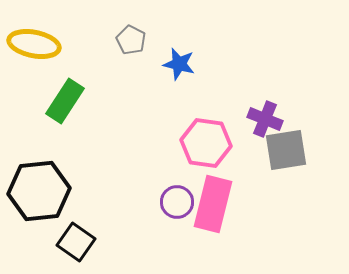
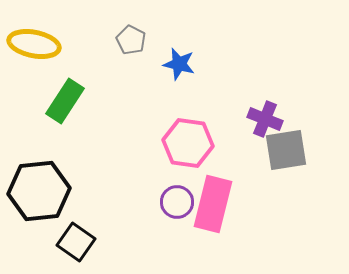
pink hexagon: moved 18 px left
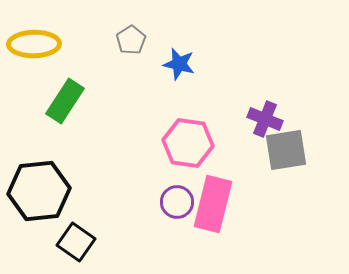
gray pentagon: rotated 12 degrees clockwise
yellow ellipse: rotated 12 degrees counterclockwise
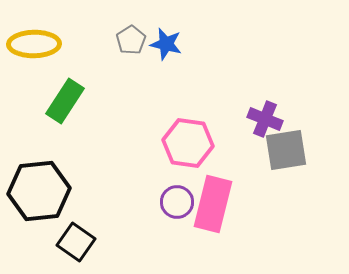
blue star: moved 13 px left, 20 px up
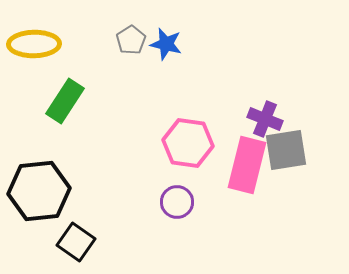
pink rectangle: moved 34 px right, 39 px up
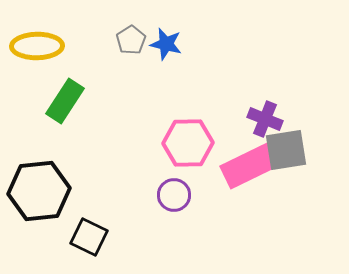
yellow ellipse: moved 3 px right, 2 px down
pink hexagon: rotated 9 degrees counterclockwise
pink rectangle: moved 2 px right, 1 px down; rotated 50 degrees clockwise
purple circle: moved 3 px left, 7 px up
black square: moved 13 px right, 5 px up; rotated 9 degrees counterclockwise
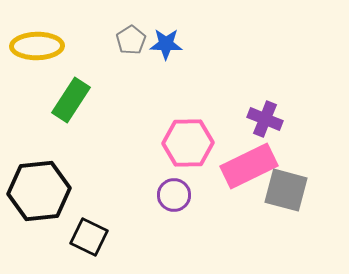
blue star: rotated 12 degrees counterclockwise
green rectangle: moved 6 px right, 1 px up
gray square: moved 40 px down; rotated 24 degrees clockwise
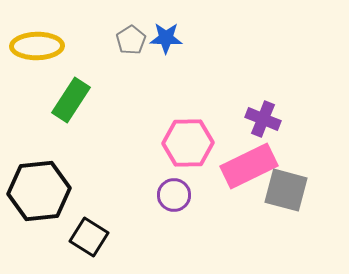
blue star: moved 6 px up
purple cross: moved 2 px left
black square: rotated 6 degrees clockwise
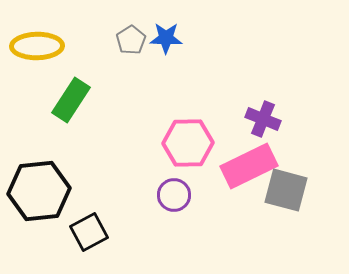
black square: moved 5 px up; rotated 30 degrees clockwise
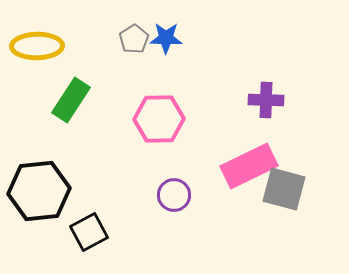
gray pentagon: moved 3 px right, 1 px up
purple cross: moved 3 px right, 19 px up; rotated 20 degrees counterclockwise
pink hexagon: moved 29 px left, 24 px up
gray square: moved 2 px left, 1 px up
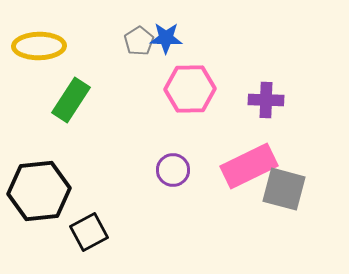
gray pentagon: moved 5 px right, 2 px down
yellow ellipse: moved 2 px right
pink hexagon: moved 31 px right, 30 px up
purple circle: moved 1 px left, 25 px up
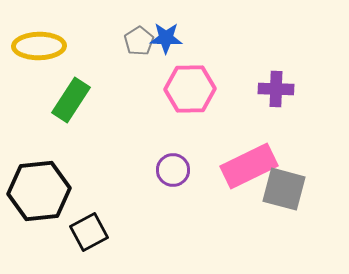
purple cross: moved 10 px right, 11 px up
